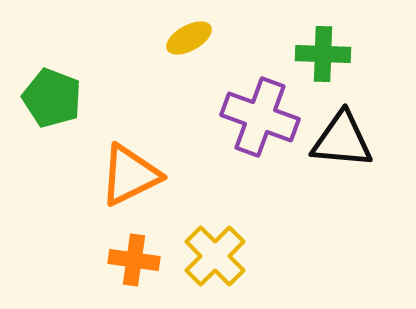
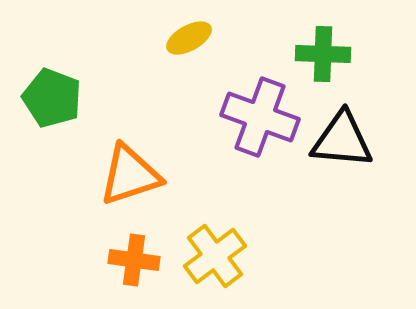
orange triangle: rotated 8 degrees clockwise
yellow cross: rotated 8 degrees clockwise
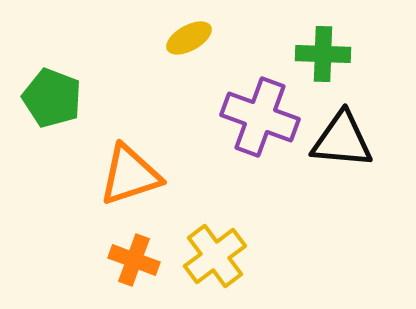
orange cross: rotated 12 degrees clockwise
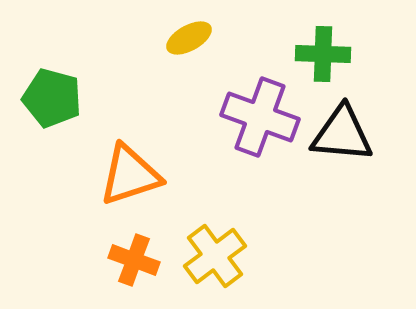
green pentagon: rotated 6 degrees counterclockwise
black triangle: moved 6 px up
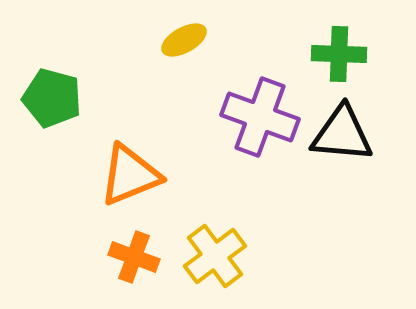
yellow ellipse: moved 5 px left, 2 px down
green cross: moved 16 px right
orange triangle: rotated 4 degrees counterclockwise
orange cross: moved 3 px up
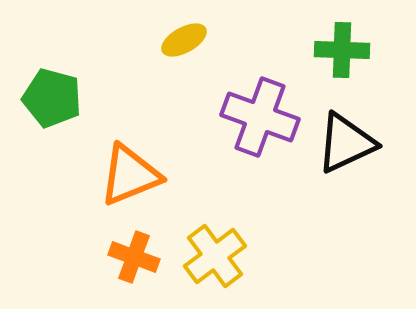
green cross: moved 3 px right, 4 px up
black triangle: moved 4 px right, 9 px down; rotated 30 degrees counterclockwise
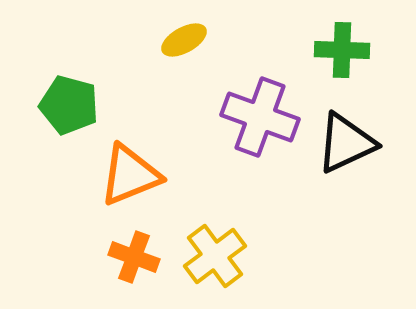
green pentagon: moved 17 px right, 7 px down
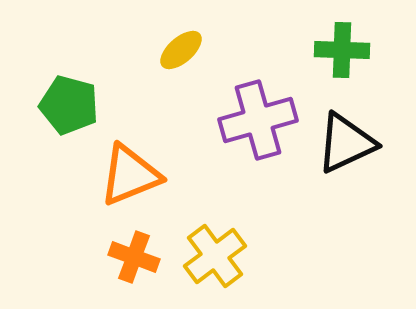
yellow ellipse: moved 3 px left, 10 px down; rotated 12 degrees counterclockwise
purple cross: moved 2 px left, 3 px down; rotated 36 degrees counterclockwise
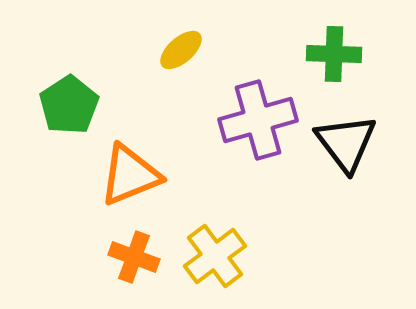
green cross: moved 8 px left, 4 px down
green pentagon: rotated 24 degrees clockwise
black triangle: rotated 42 degrees counterclockwise
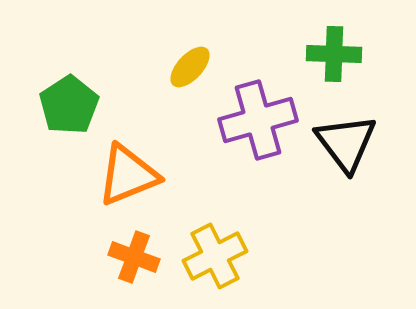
yellow ellipse: moved 9 px right, 17 px down; rotated 6 degrees counterclockwise
orange triangle: moved 2 px left
yellow cross: rotated 10 degrees clockwise
